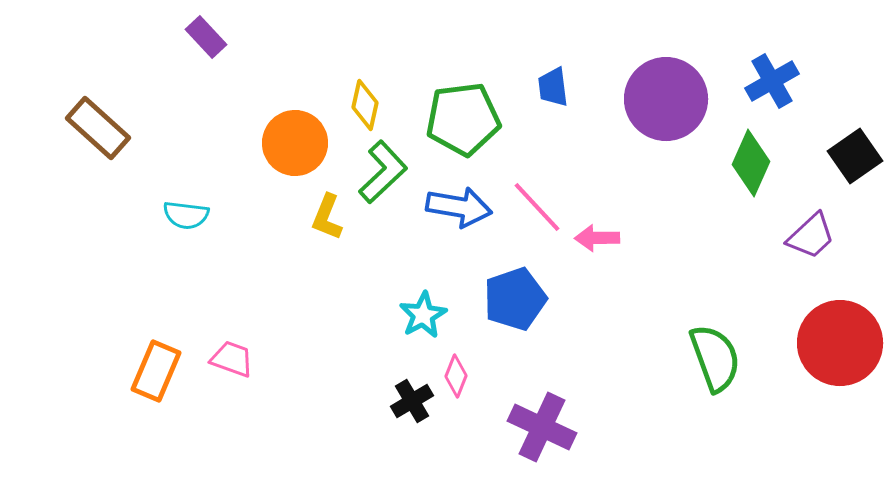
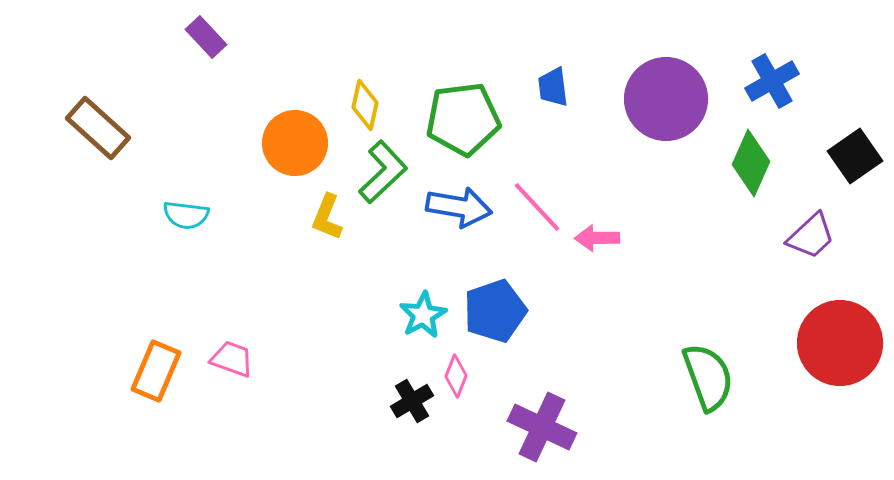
blue pentagon: moved 20 px left, 12 px down
green semicircle: moved 7 px left, 19 px down
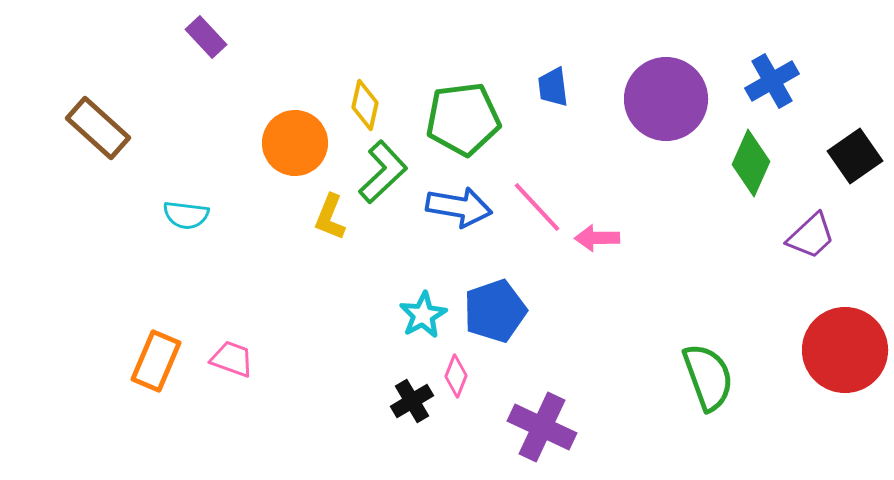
yellow L-shape: moved 3 px right
red circle: moved 5 px right, 7 px down
orange rectangle: moved 10 px up
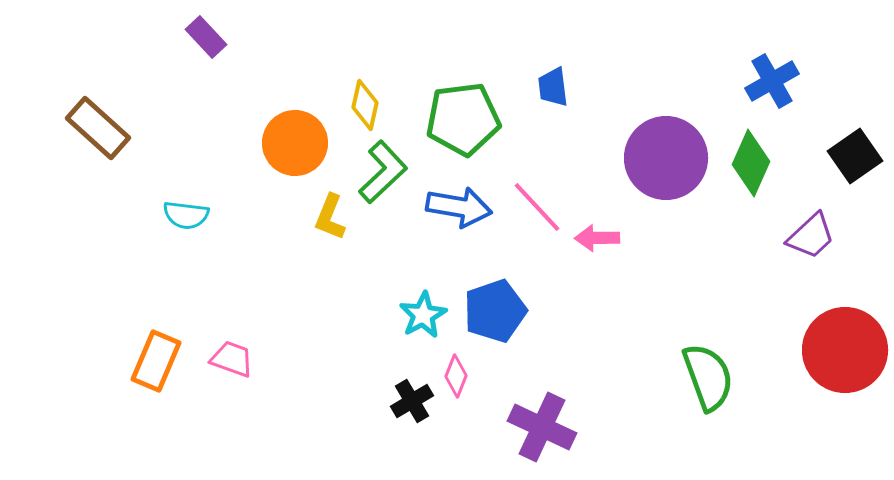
purple circle: moved 59 px down
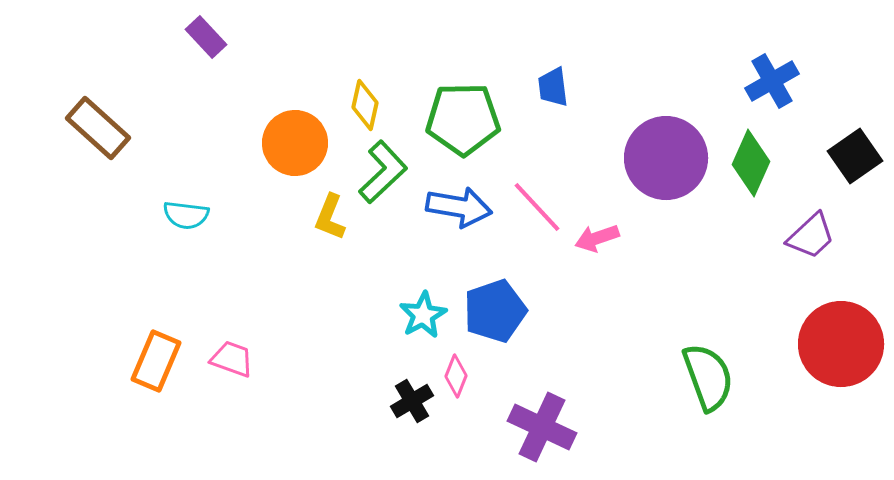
green pentagon: rotated 6 degrees clockwise
pink arrow: rotated 18 degrees counterclockwise
red circle: moved 4 px left, 6 px up
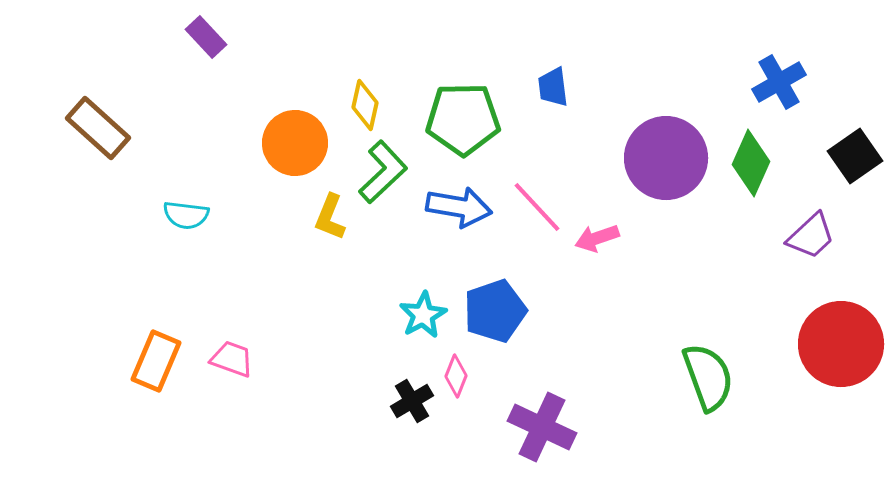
blue cross: moved 7 px right, 1 px down
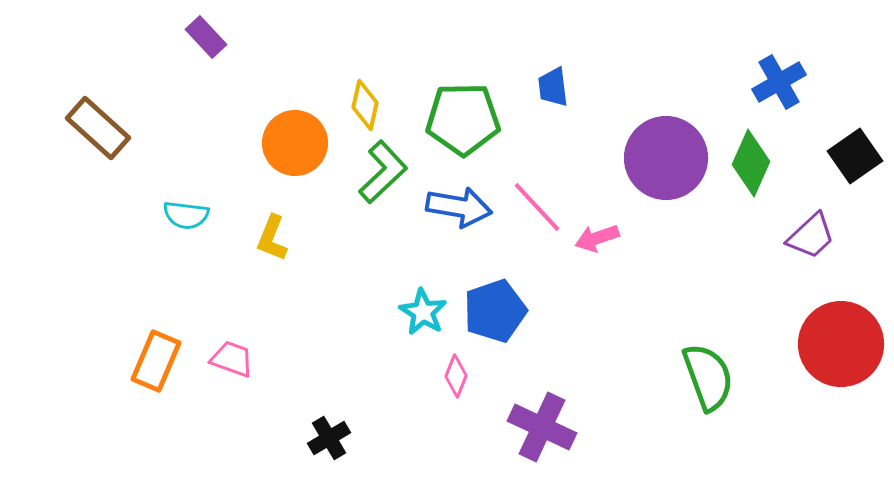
yellow L-shape: moved 58 px left, 21 px down
cyan star: moved 3 px up; rotated 12 degrees counterclockwise
black cross: moved 83 px left, 37 px down
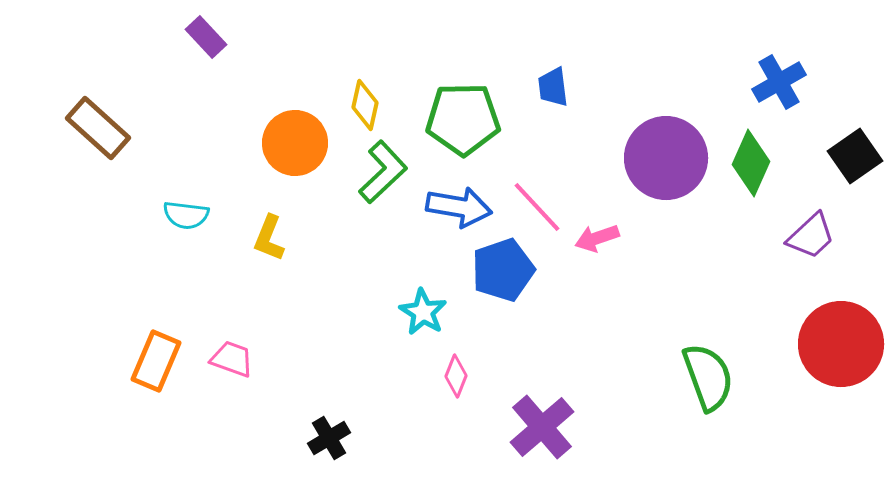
yellow L-shape: moved 3 px left
blue pentagon: moved 8 px right, 41 px up
purple cross: rotated 24 degrees clockwise
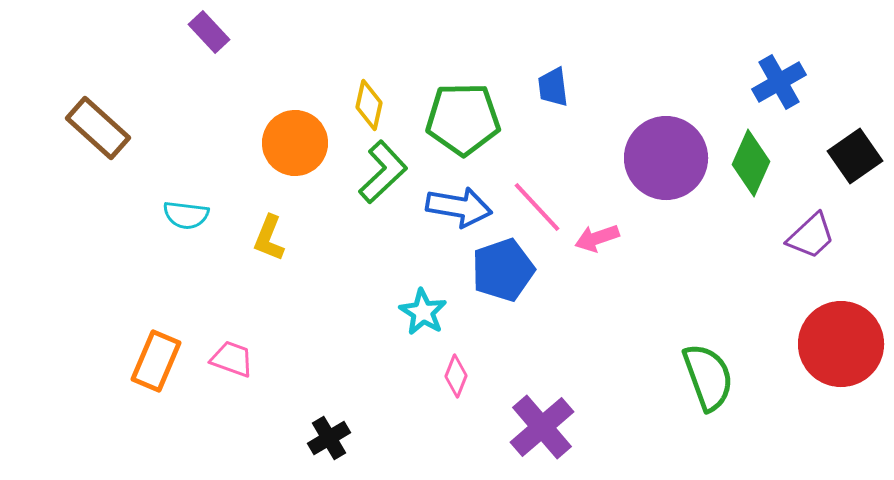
purple rectangle: moved 3 px right, 5 px up
yellow diamond: moved 4 px right
